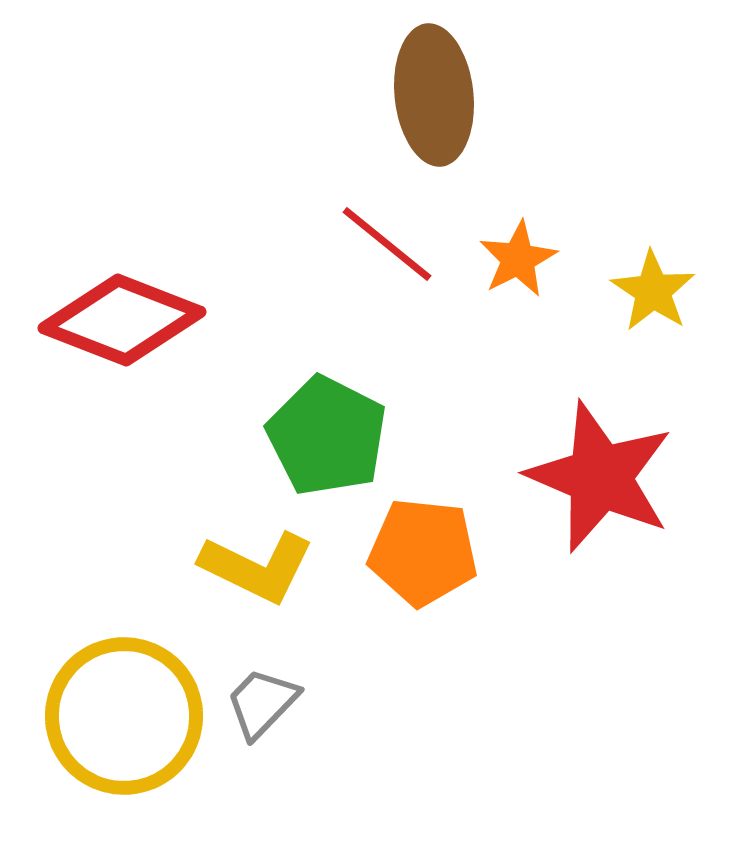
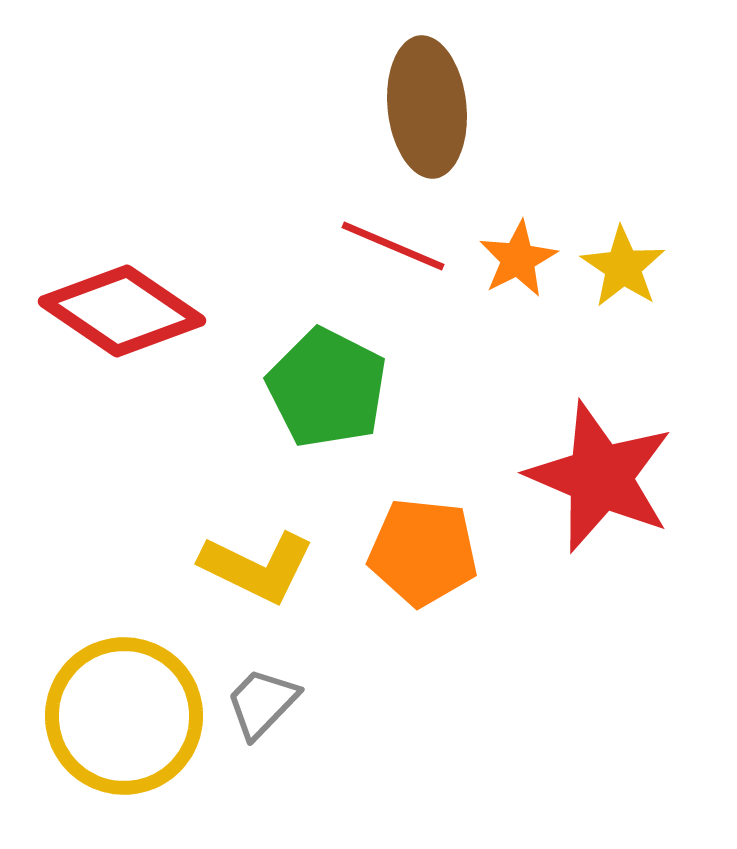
brown ellipse: moved 7 px left, 12 px down
red line: moved 6 px right, 2 px down; rotated 16 degrees counterclockwise
yellow star: moved 30 px left, 24 px up
red diamond: moved 9 px up; rotated 13 degrees clockwise
green pentagon: moved 48 px up
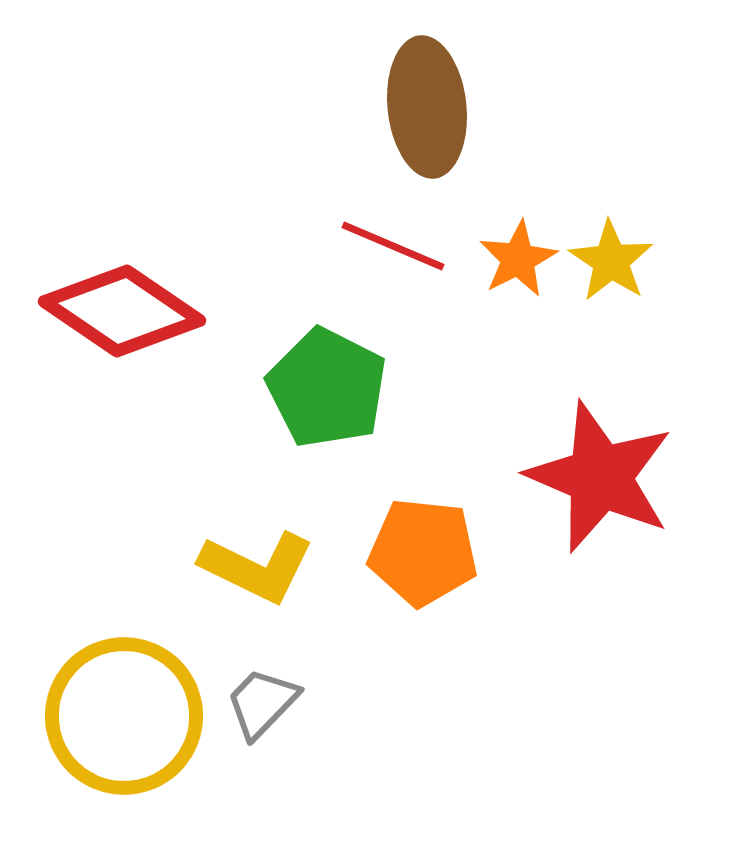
yellow star: moved 12 px left, 6 px up
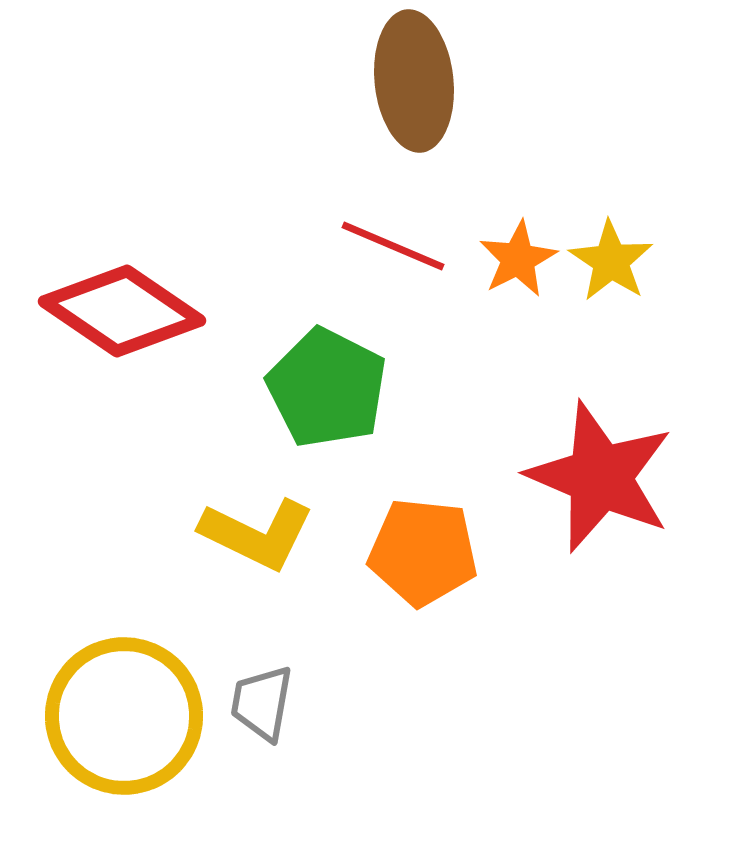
brown ellipse: moved 13 px left, 26 px up
yellow L-shape: moved 33 px up
gray trapezoid: rotated 34 degrees counterclockwise
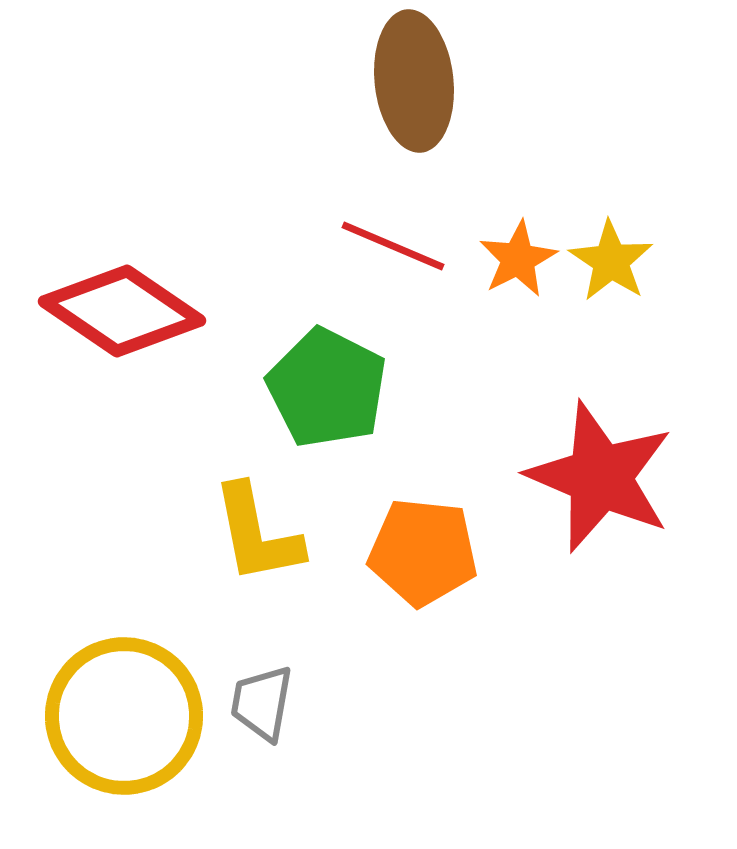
yellow L-shape: rotated 53 degrees clockwise
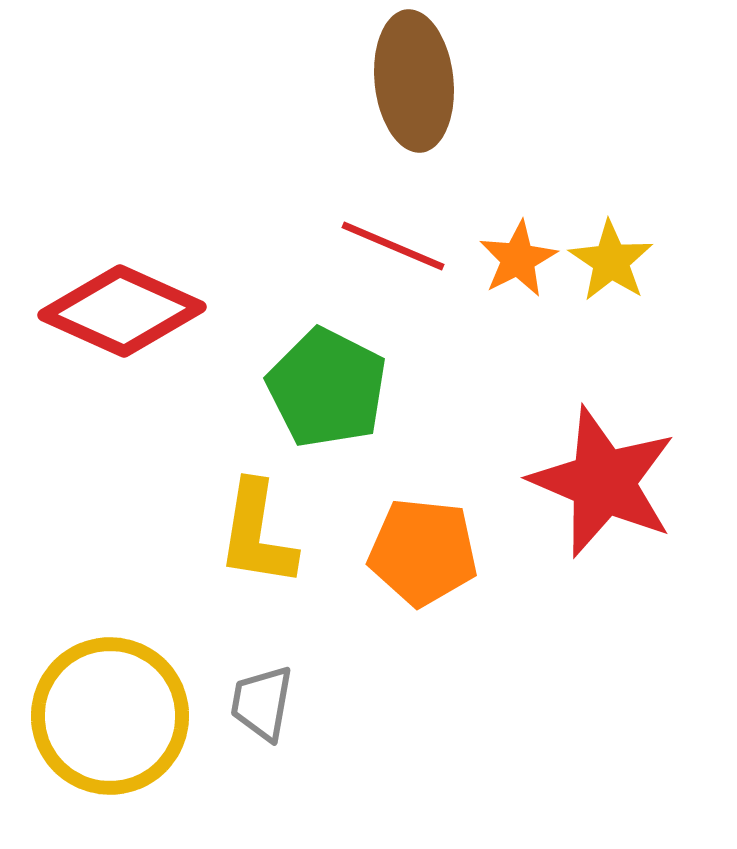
red diamond: rotated 10 degrees counterclockwise
red star: moved 3 px right, 5 px down
yellow L-shape: rotated 20 degrees clockwise
yellow circle: moved 14 px left
